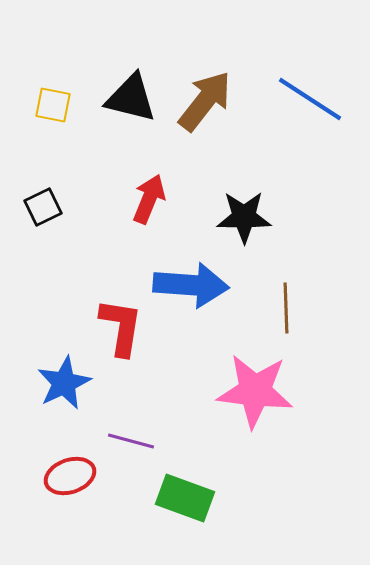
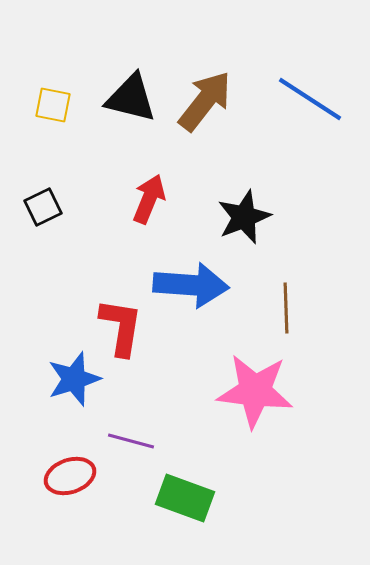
black star: rotated 22 degrees counterclockwise
blue star: moved 10 px right, 4 px up; rotated 8 degrees clockwise
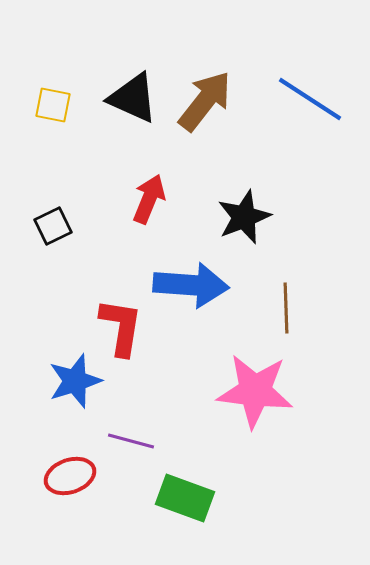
black triangle: moved 2 px right; rotated 10 degrees clockwise
black square: moved 10 px right, 19 px down
blue star: moved 1 px right, 2 px down
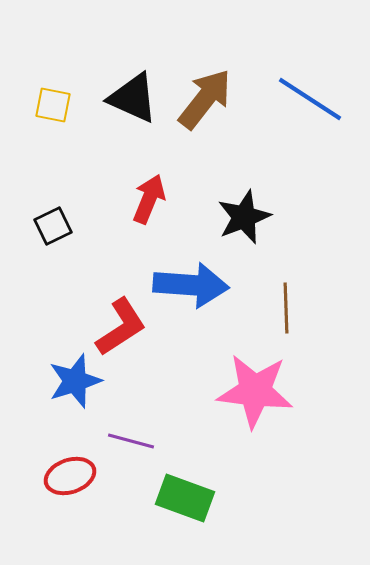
brown arrow: moved 2 px up
red L-shape: rotated 48 degrees clockwise
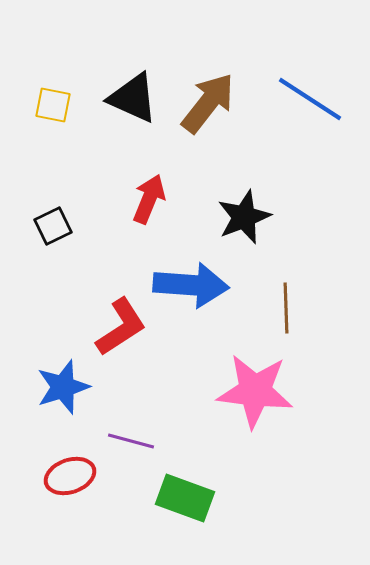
brown arrow: moved 3 px right, 4 px down
blue star: moved 12 px left, 6 px down
